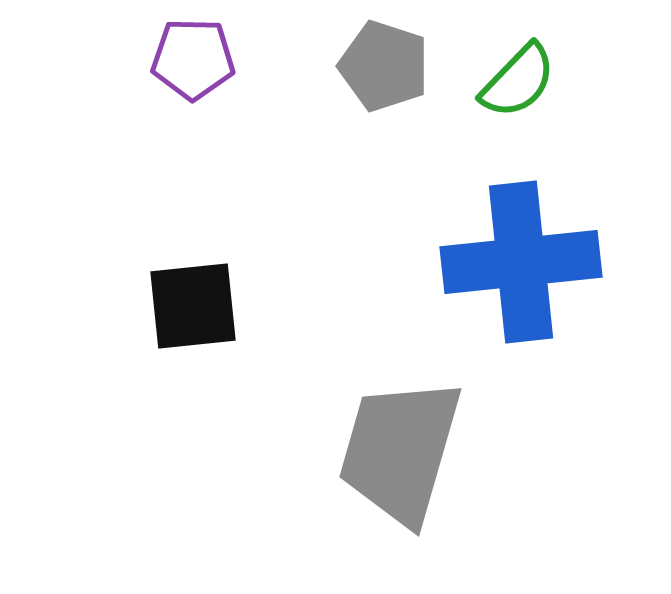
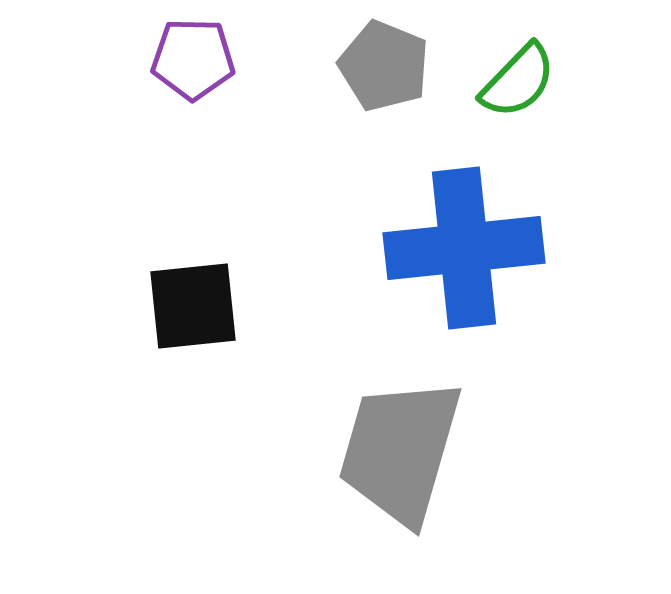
gray pentagon: rotated 4 degrees clockwise
blue cross: moved 57 px left, 14 px up
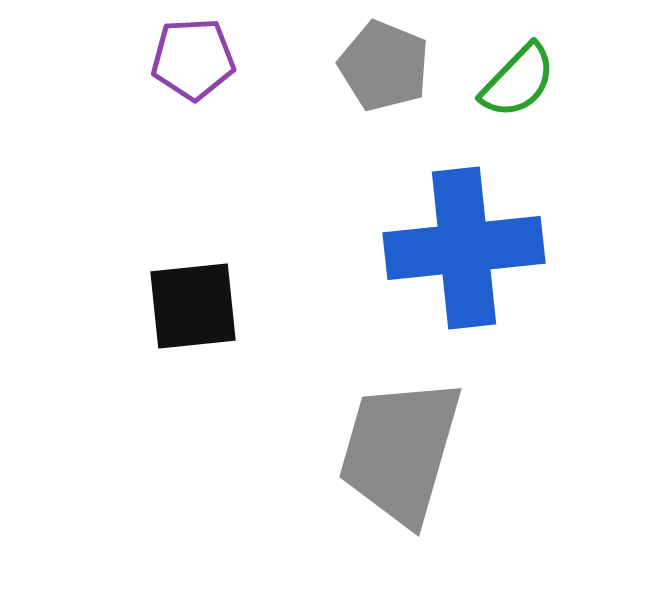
purple pentagon: rotated 4 degrees counterclockwise
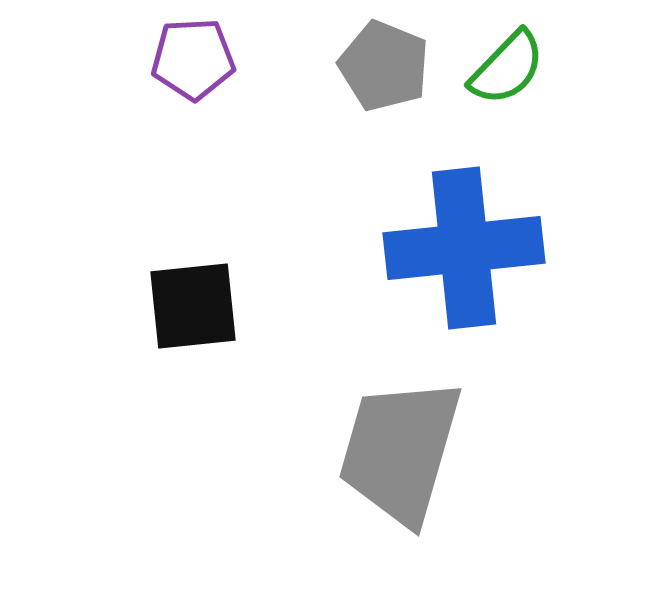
green semicircle: moved 11 px left, 13 px up
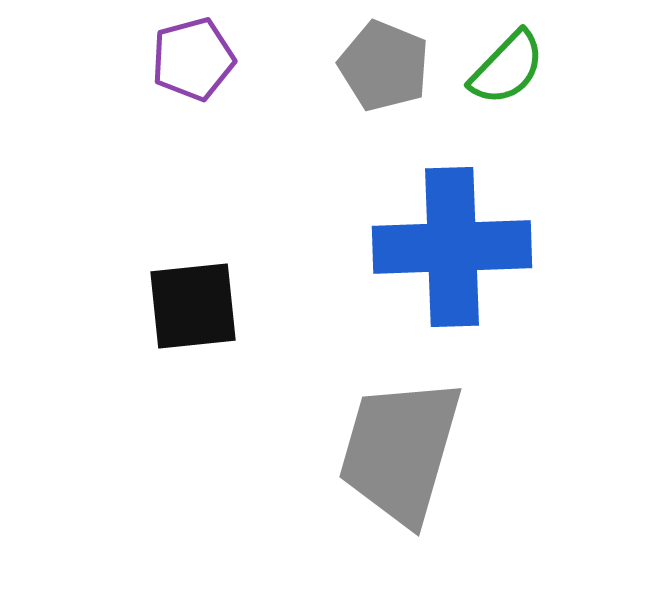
purple pentagon: rotated 12 degrees counterclockwise
blue cross: moved 12 px left, 1 px up; rotated 4 degrees clockwise
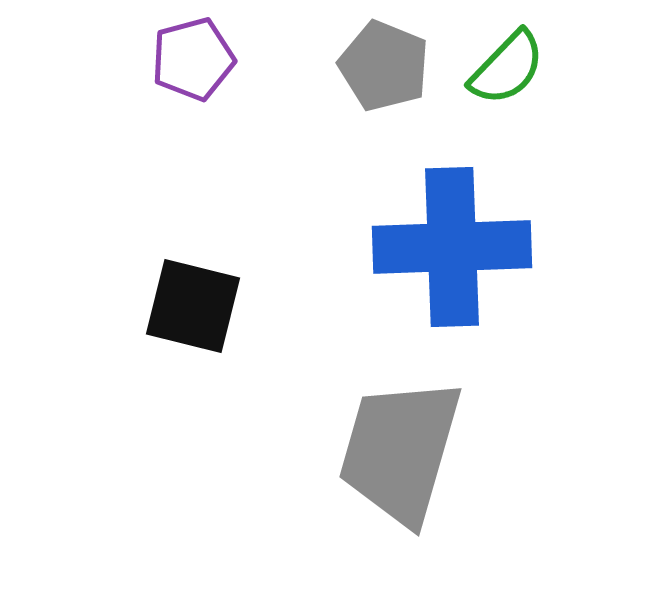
black square: rotated 20 degrees clockwise
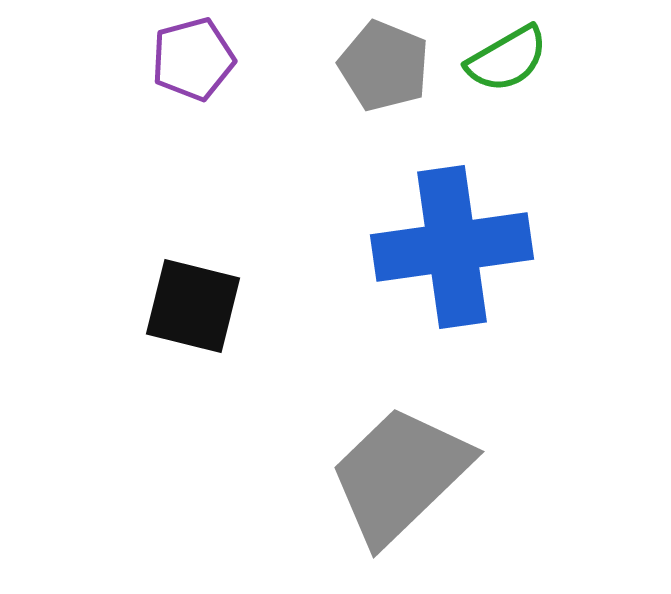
green semicircle: moved 9 px up; rotated 16 degrees clockwise
blue cross: rotated 6 degrees counterclockwise
gray trapezoid: moved 24 px down; rotated 30 degrees clockwise
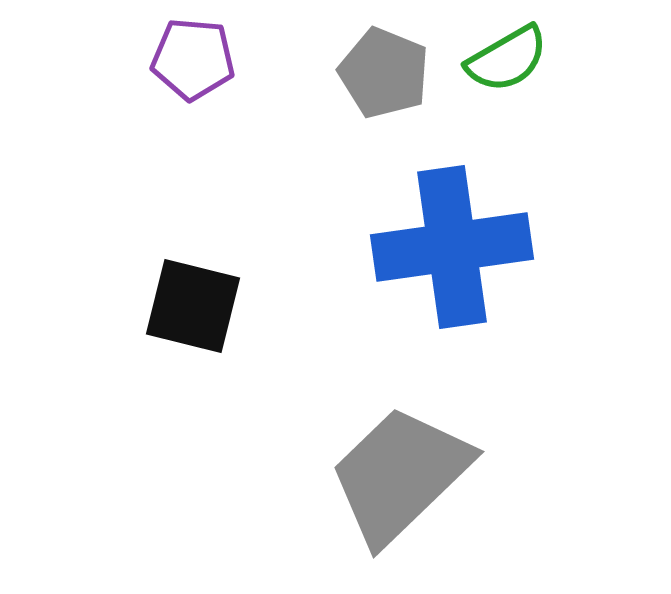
purple pentagon: rotated 20 degrees clockwise
gray pentagon: moved 7 px down
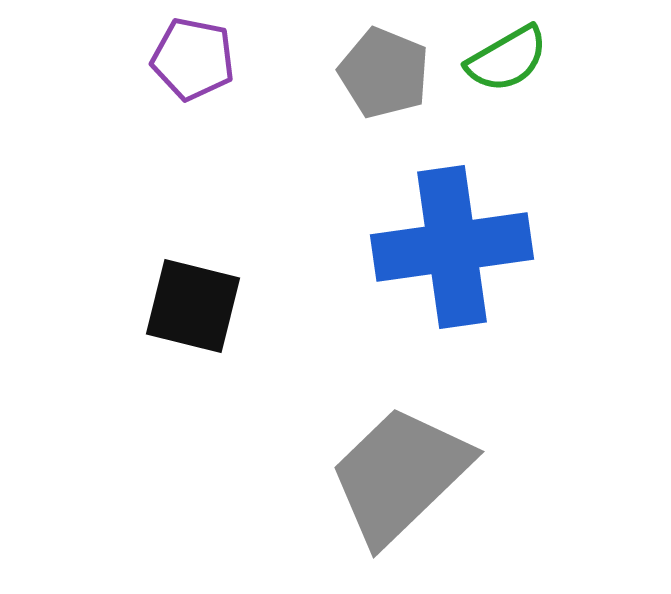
purple pentagon: rotated 6 degrees clockwise
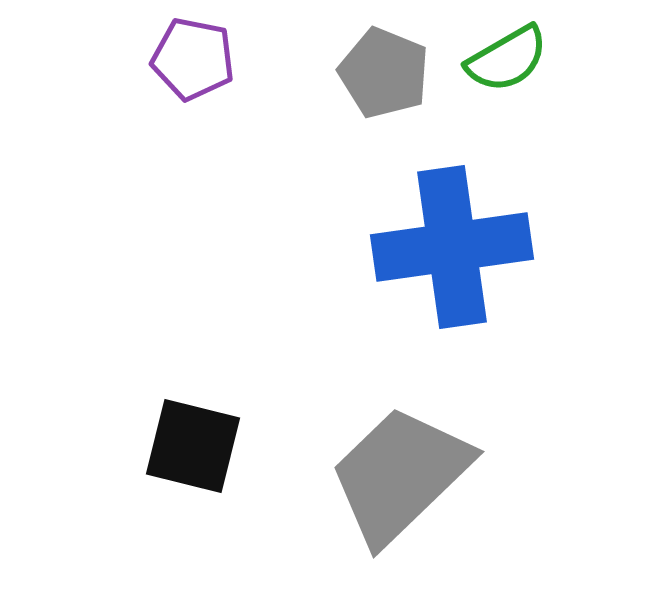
black square: moved 140 px down
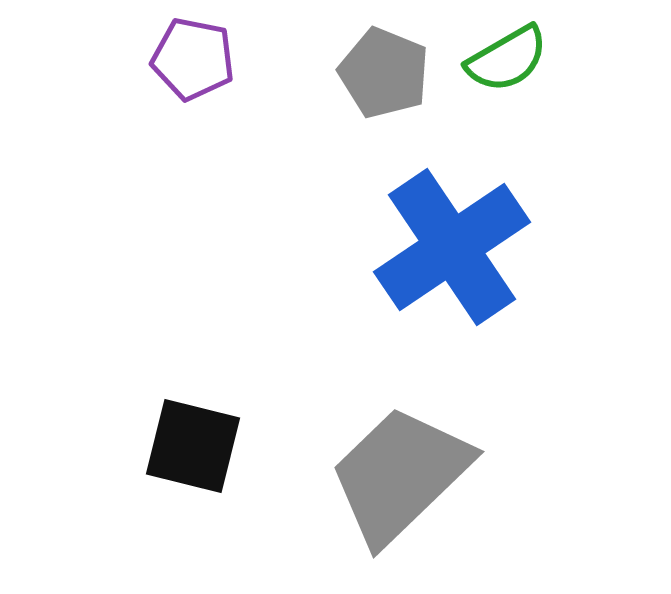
blue cross: rotated 26 degrees counterclockwise
